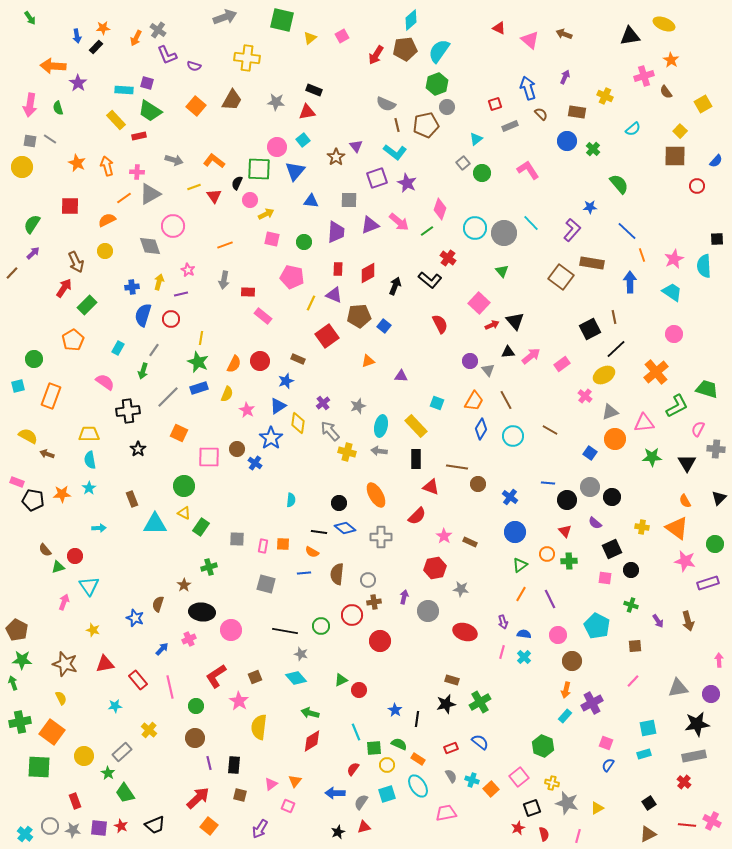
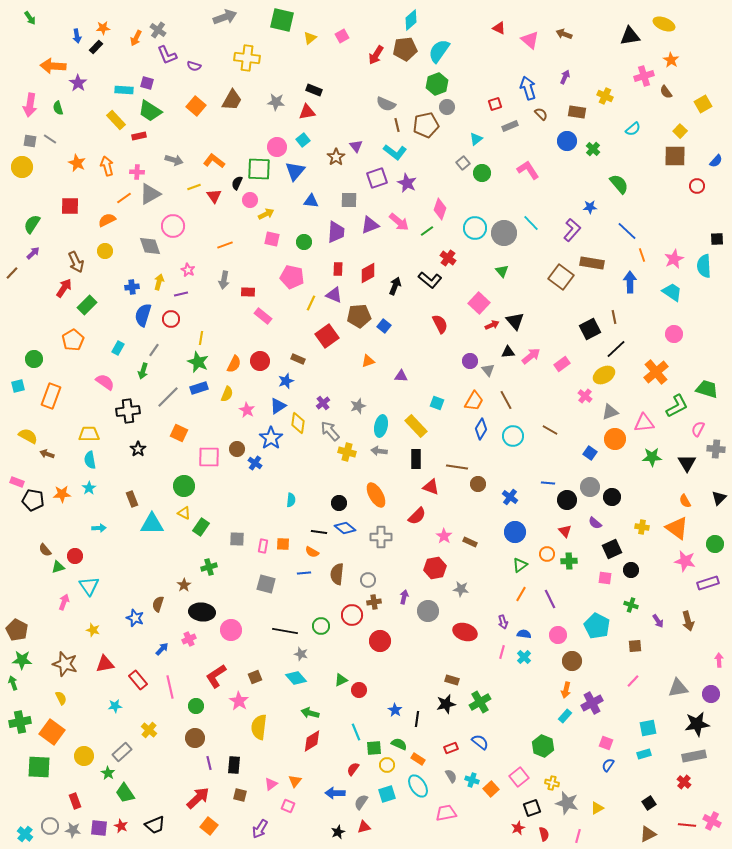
cyan triangle at (155, 524): moved 3 px left
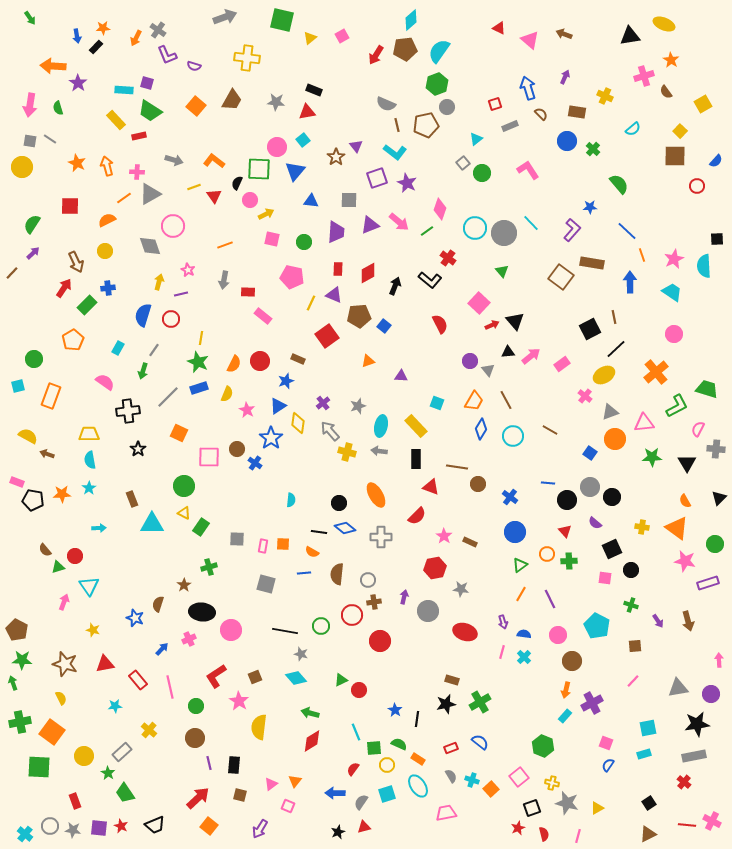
blue cross at (132, 287): moved 24 px left, 1 px down
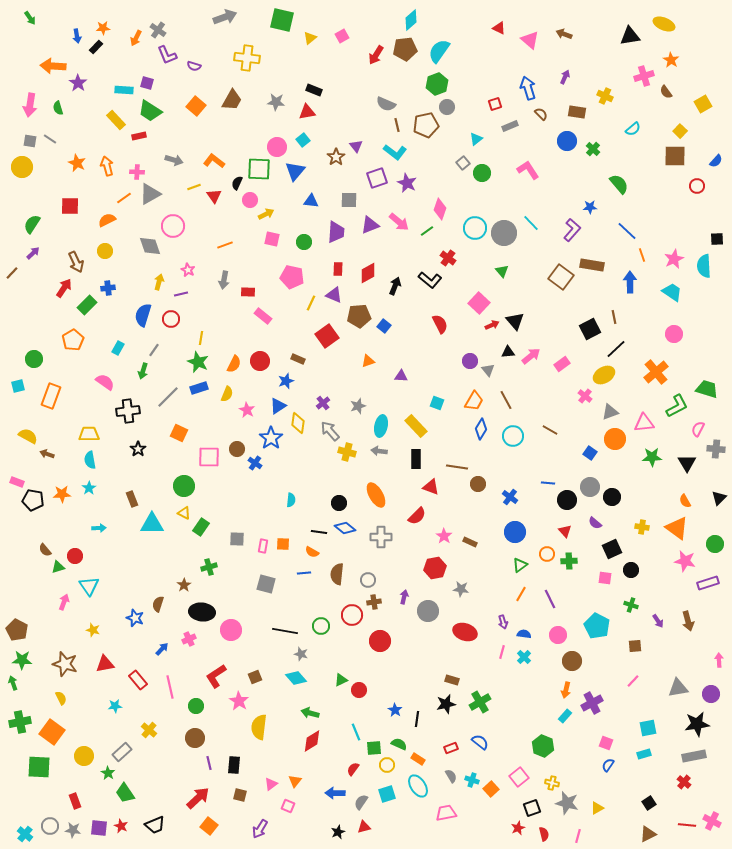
brown rectangle at (592, 263): moved 2 px down
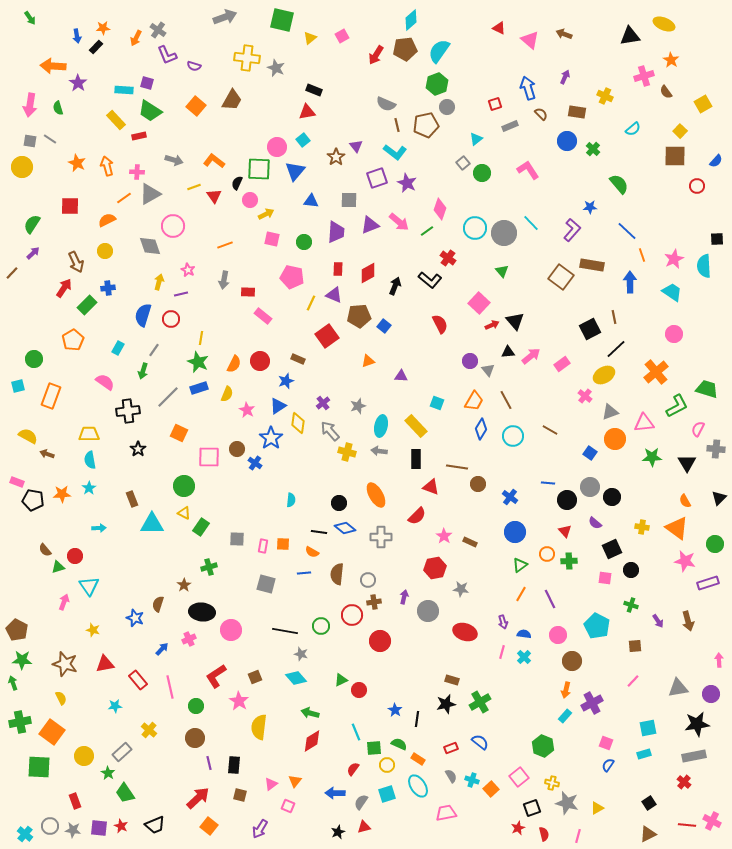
gray star at (276, 102): moved 34 px up; rotated 18 degrees clockwise
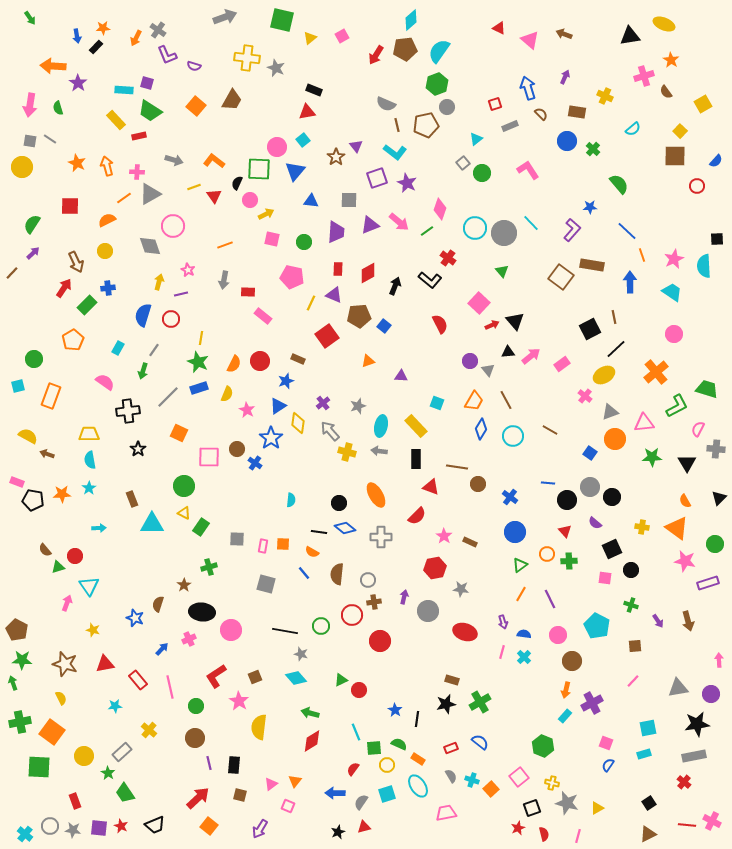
blue line at (304, 573): rotated 56 degrees clockwise
pink arrow at (64, 602): moved 3 px right, 1 px down
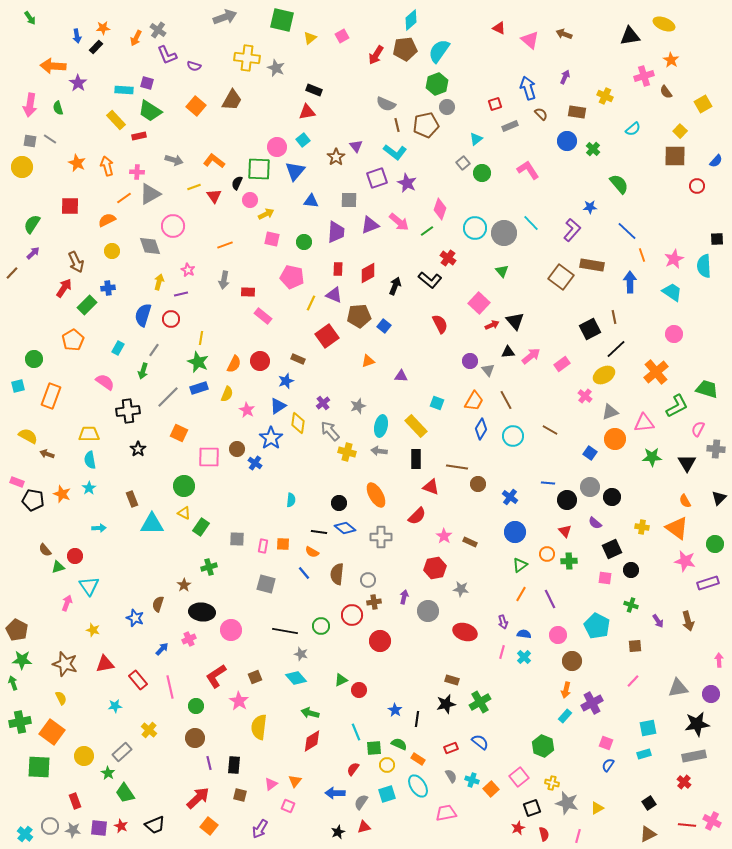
yellow circle at (105, 251): moved 7 px right
orange star at (62, 494): rotated 24 degrees clockwise
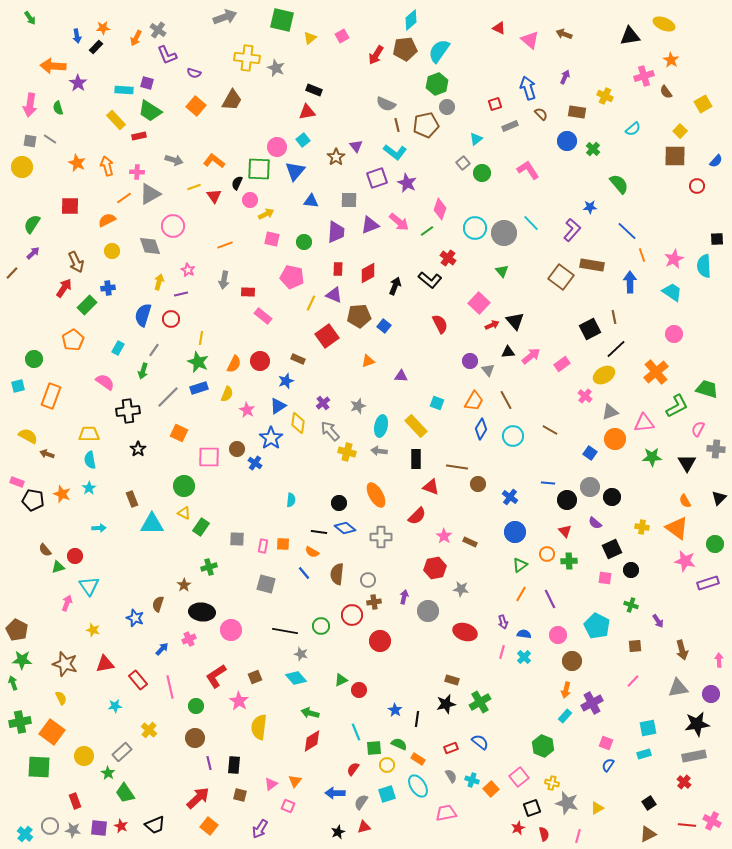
purple semicircle at (194, 66): moved 7 px down
brown arrow at (688, 621): moved 6 px left, 29 px down
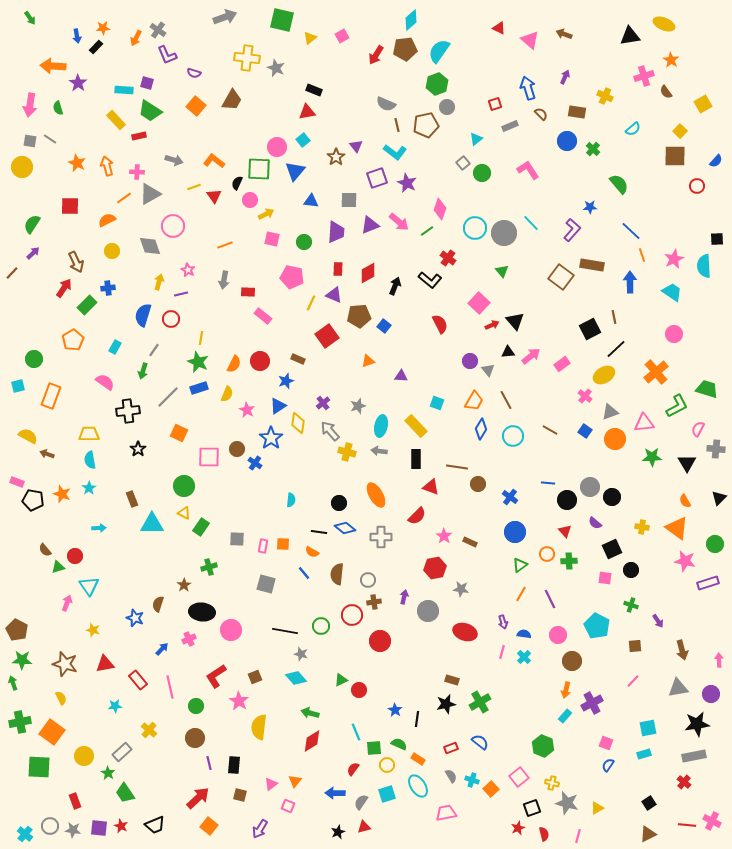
blue line at (627, 231): moved 4 px right
cyan rectangle at (118, 348): moved 3 px left, 1 px up
blue square at (590, 453): moved 5 px left, 22 px up
